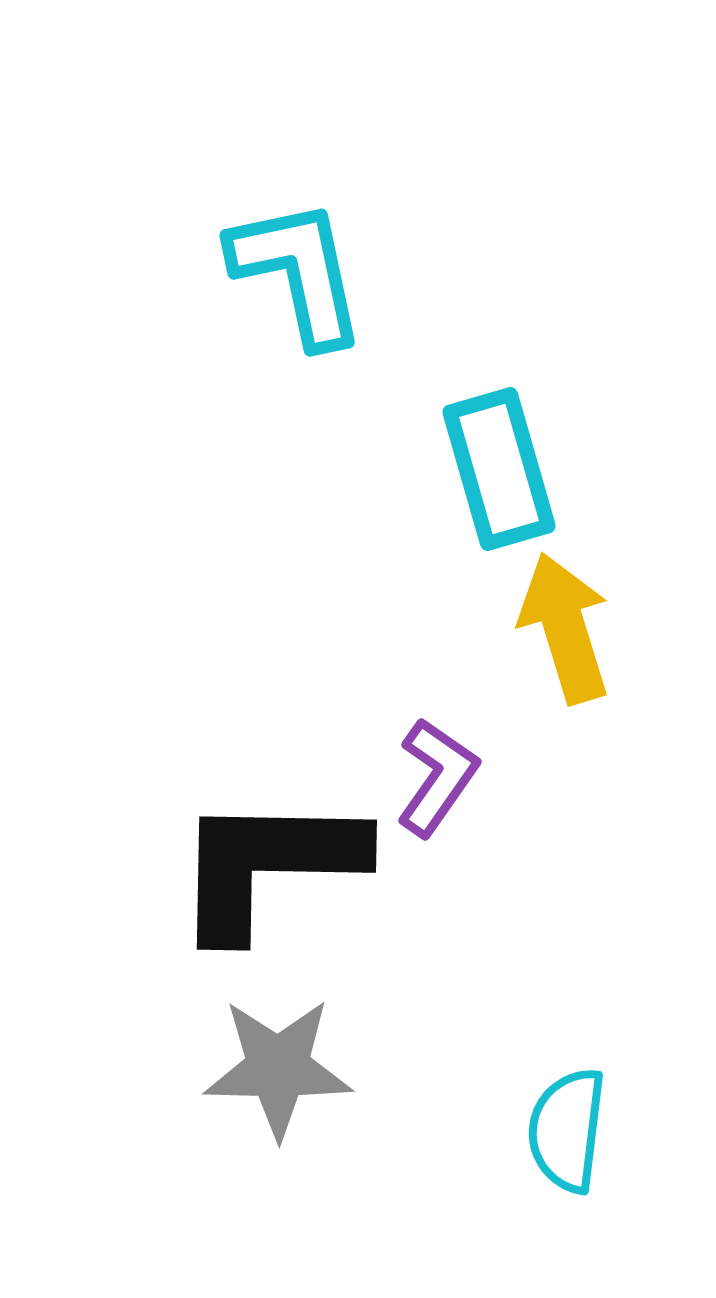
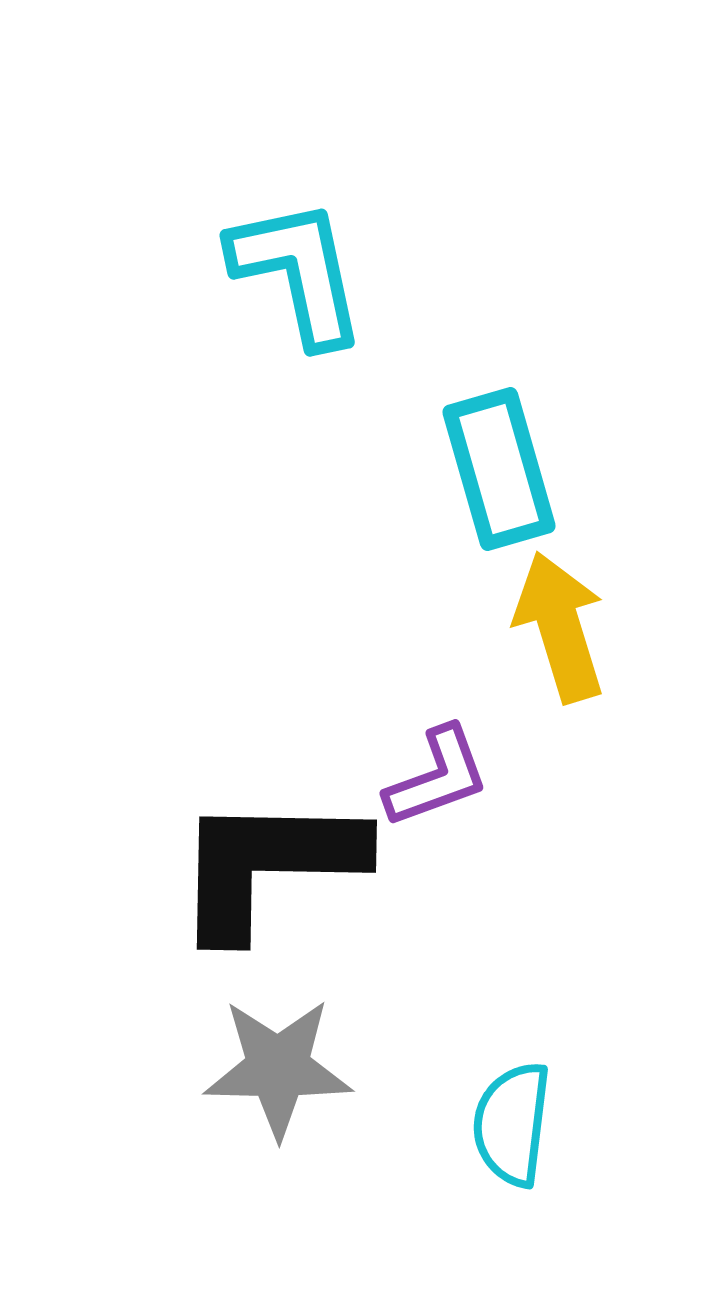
yellow arrow: moved 5 px left, 1 px up
purple L-shape: rotated 35 degrees clockwise
cyan semicircle: moved 55 px left, 6 px up
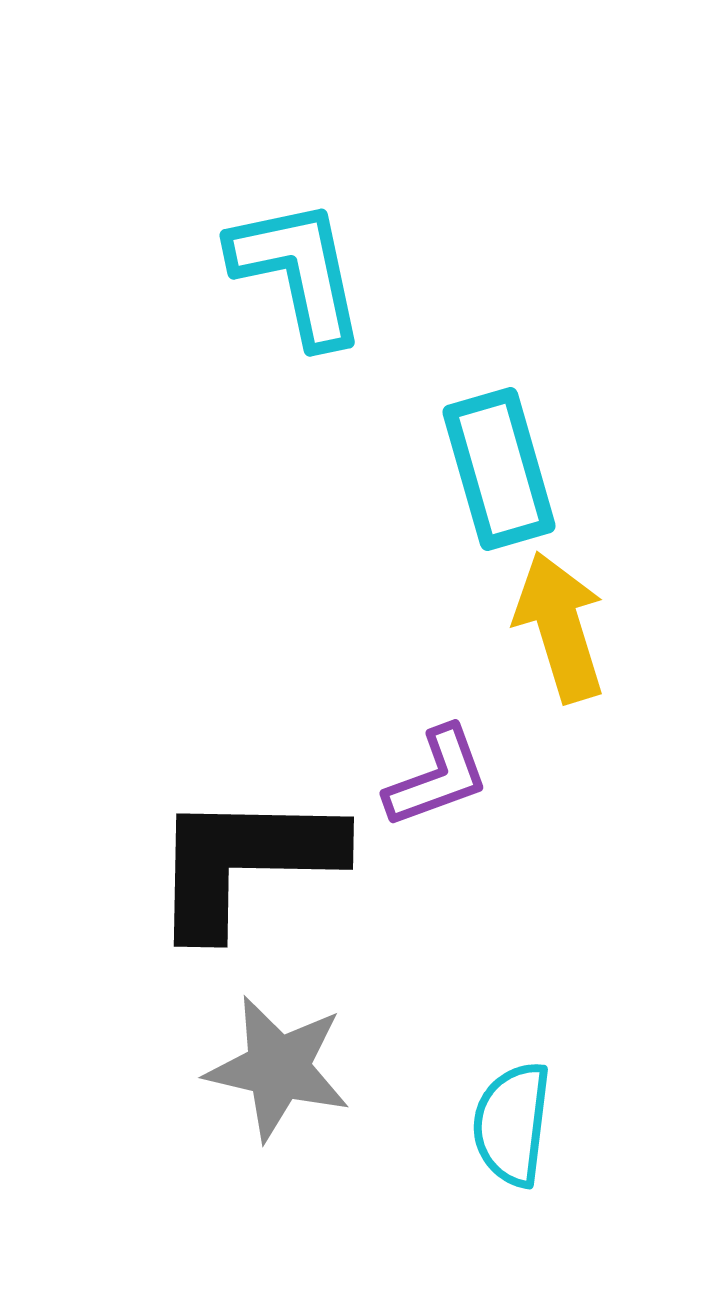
black L-shape: moved 23 px left, 3 px up
gray star: rotated 12 degrees clockwise
